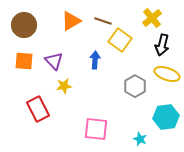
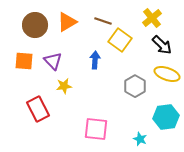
orange triangle: moved 4 px left, 1 px down
brown circle: moved 11 px right
black arrow: rotated 60 degrees counterclockwise
purple triangle: moved 1 px left
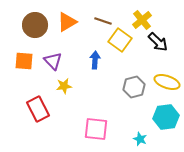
yellow cross: moved 10 px left, 2 px down
black arrow: moved 4 px left, 3 px up
yellow ellipse: moved 8 px down
gray hexagon: moved 1 px left, 1 px down; rotated 15 degrees clockwise
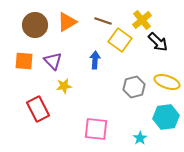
cyan star: moved 1 px up; rotated 16 degrees clockwise
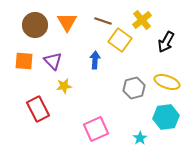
orange triangle: rotated 30 degrees counterclockwise
black arrow: moved 8 px right; rotated 75 degrees clockwise
gray hexagon: moved 1 px down
pink square: rotated 30 degrees counterclockwise
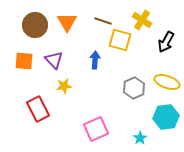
yellow cross: rotated 18 degrees counterclockwise
yellow square: rotated 20 degrees counterclockwise
purple triangle: moved 1 px right, 1 px up
gray hexagon: rotated 10 degrees counterclockwise
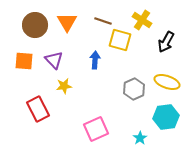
gray hexagon: moved 1 px down
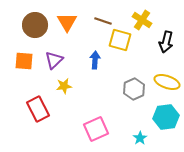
black arrow: rotated 15 degrees counterclockwise
purple triangle: rotated 30 degrees clockwise
